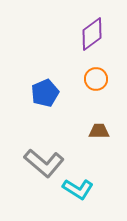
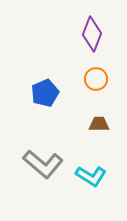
purple diamond: rotated 32 degrees counterclockwise
brown trapezoid: moved 7 px up
gray L-shape: moved 1 px left, 1 px down
cyan L-shape: moved 13 px right, 13 px up
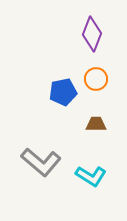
blue pentagon: moved 18 px right, 1 px up; rotated 12 degrees clockwise
brown trapezoid: moved 3 px left
gray L-shape: moved 2 px left, 2 px up
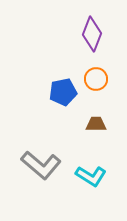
gray L-shape: moved 3 px down
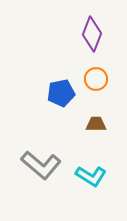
blue pentagon: moved 2 px left, 1 px down
